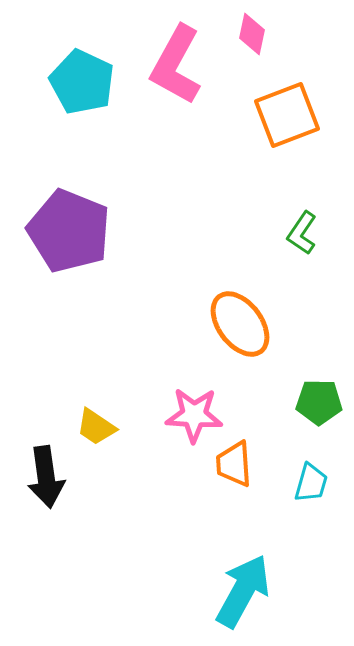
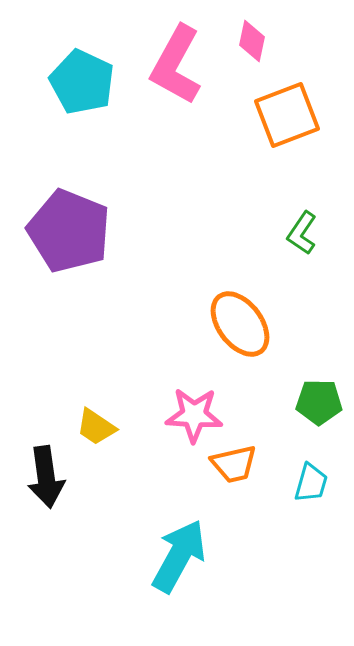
pink diamond: moved 7 px down
orange trapezoid: rotated 99 degrees counterclockwise
cyan arrow: moved 64 px left, 35 px up
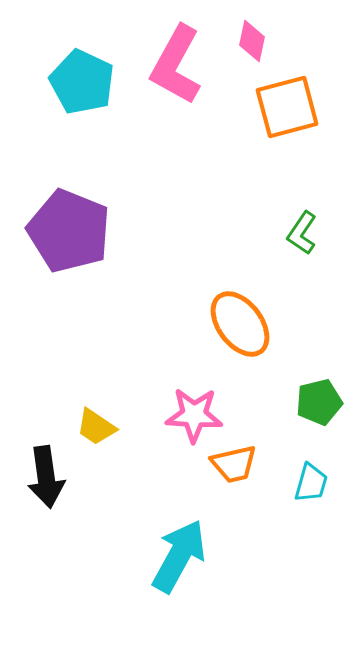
orange square: moved 8 px up; rotated 6 degrees clockwise
green pentagon: rotated 15 degrees counterclockwise
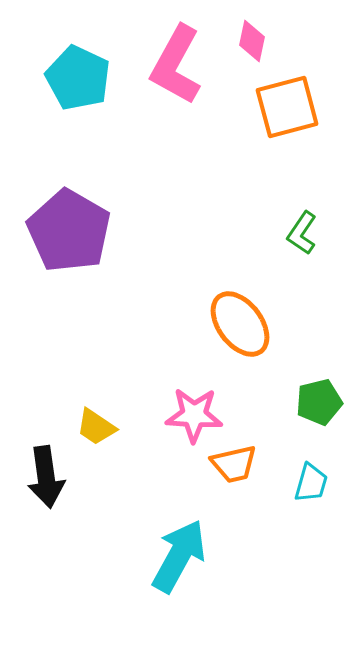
cyan pentagon: moved 4 px left, 4 px up
purple pentagon: rotated 8 degrees clockwise
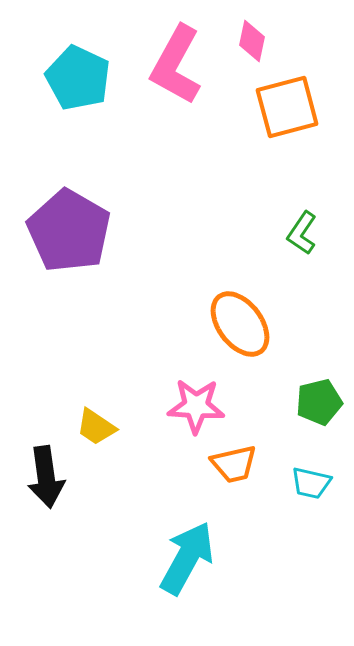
pink star: moved 2 px right, 9 px up
cyan trapezoid: rotated 87 degrees clockwise
cyan arrow: moved 8 px right, 2 px down
